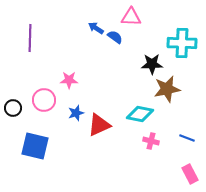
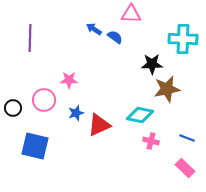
pink triangle: moved 3 px up
blue arrow: moved 2 px left, 1 px down
cyan cross: moved 1 px right, 4 px up
cyan diamond: moved 1 px down
pink rectangle: moved 5 px left, 6 px up; rotated 18 degrees counterclockwise
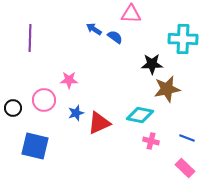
red triangle: moved 2 px up
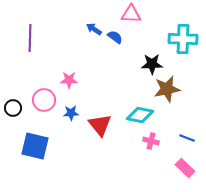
blue star: moved 5 px left; rotated 14 degrees clockwise
red triangle: moved 1 px right, 2 px down; rotated 45 degrees counterclockwise
